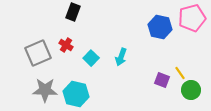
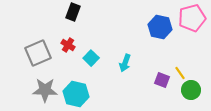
red cross: moved 2 px right
cyan arrow: moved 4 px right, 6 px down
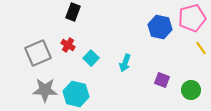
yellow line: moved 21 px right, 25 px up
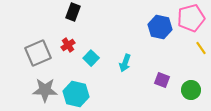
pink pentagon: moved 1 px left
red cross: rotated 24 degrees clockwise
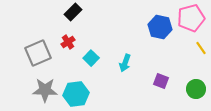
black rectangle: rotated 24 degrees clockwise
red cross: moved 3 px up
purple square: moved 1 px left, 1 px down
green circle: moved 5 px right, 1 px up
cyan hexagon: rotated 20 degrees counterclockwise
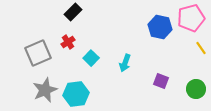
gray star: rotated 25 degrees counterclockwise
